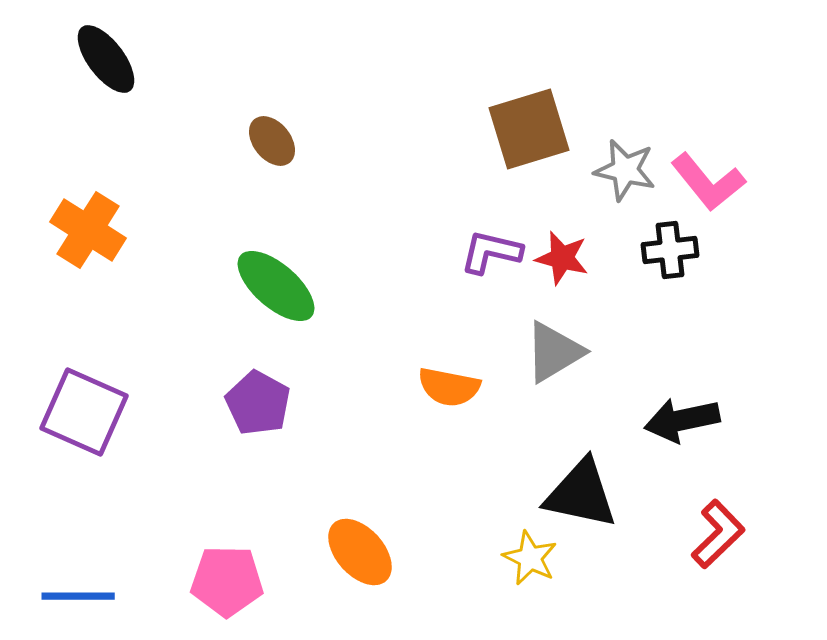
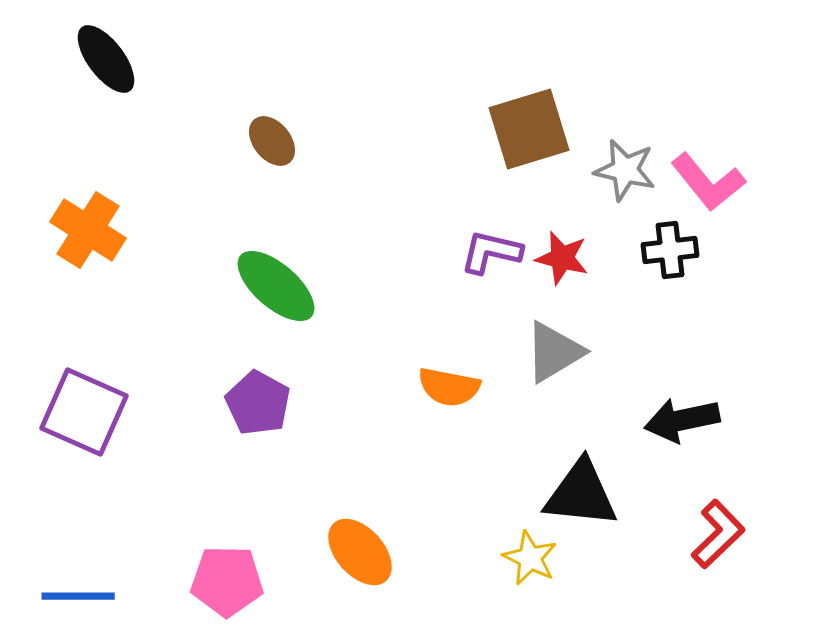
black triangle: rotated 6 degrees counterclockwise
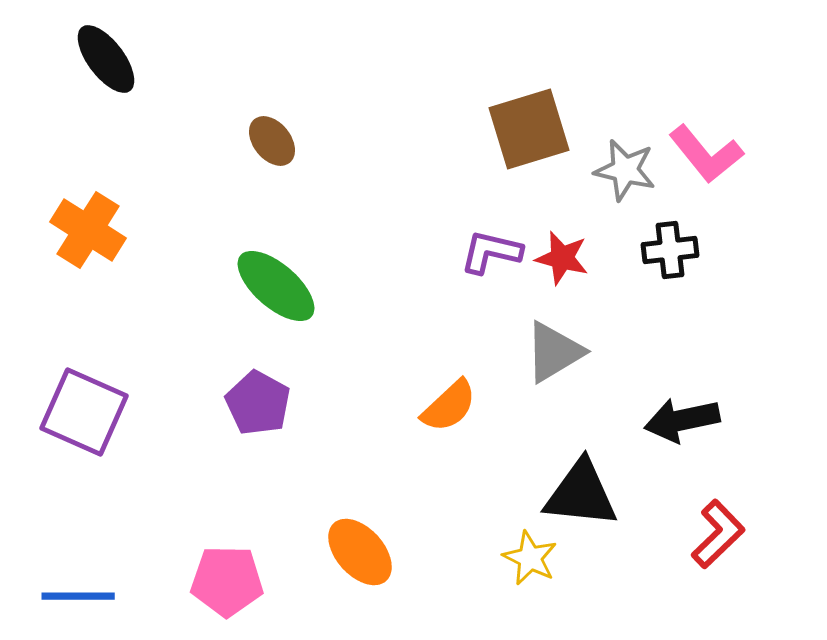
pink L-shape: moved 2 px left, 28 px up
orange semicircle: moved 19 px down; rotated 54 degrees counterclockwise
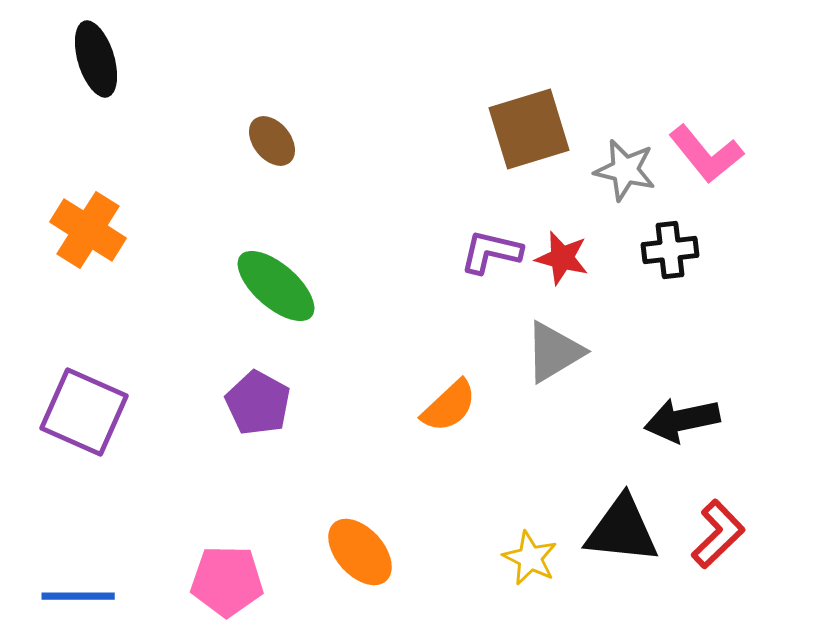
black ellipse: moved 10 px left; rotated 20 degrees clockwise
black triangle: moved 41 px right, 36 px down
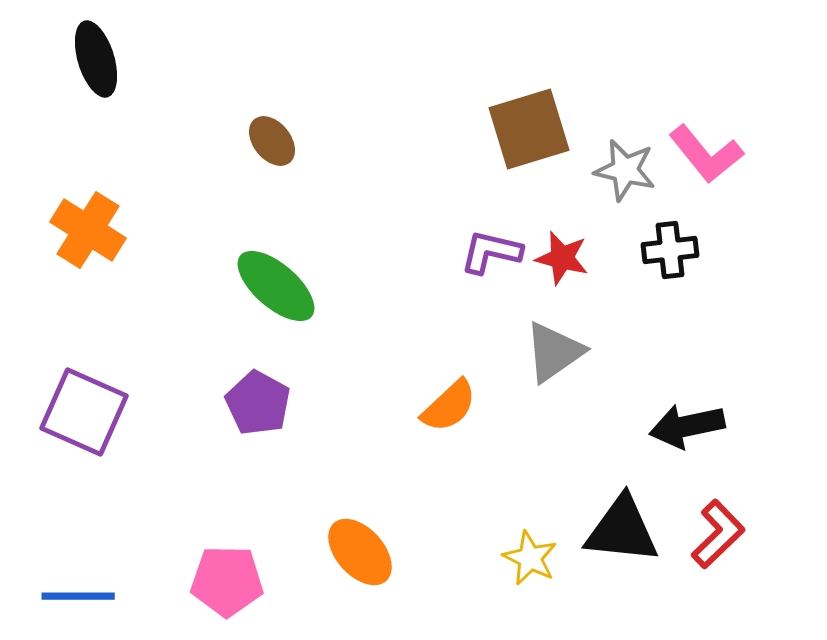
gray triangle: rotated 4 degrees counterclockwise
black arrow: moved 5 px right, 6 px down
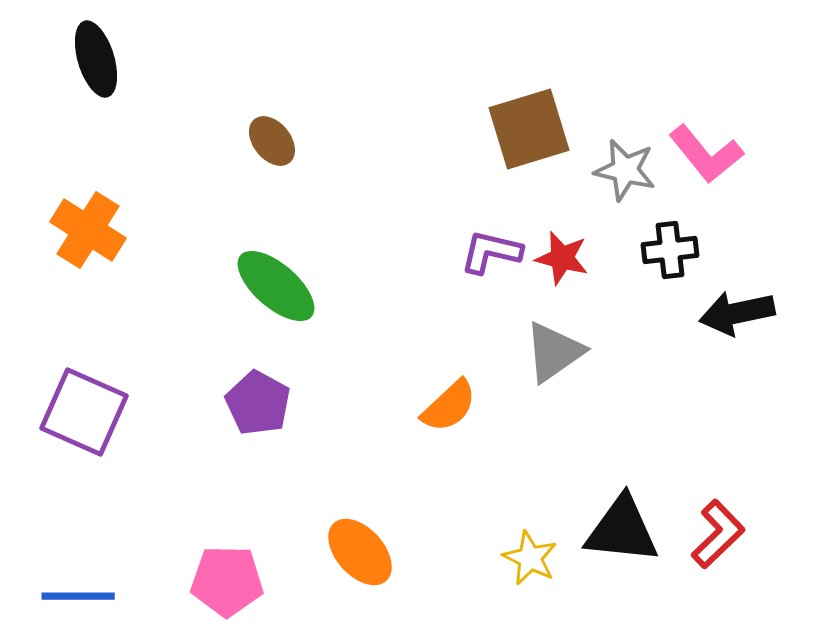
black arrow: moved 50 px right, 113 px up
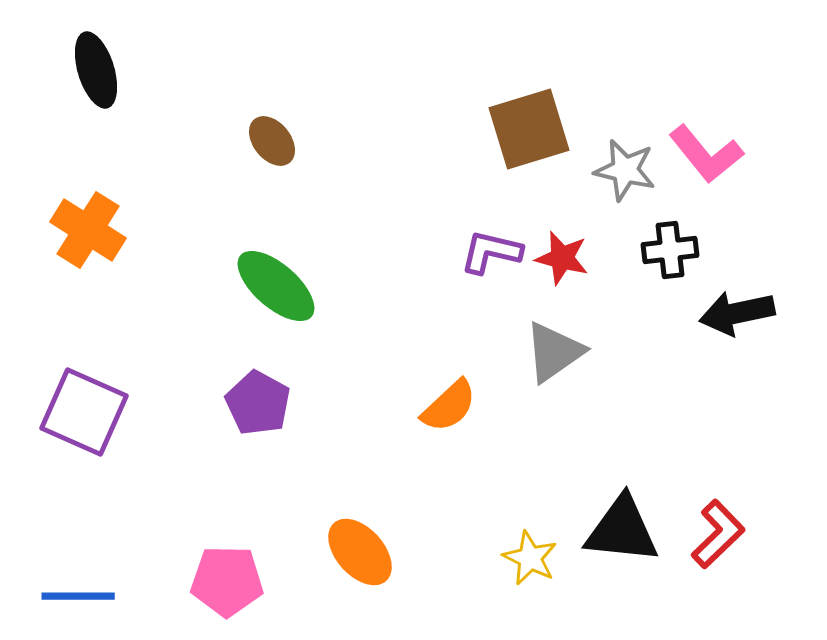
black ellipse: moved 11 px down
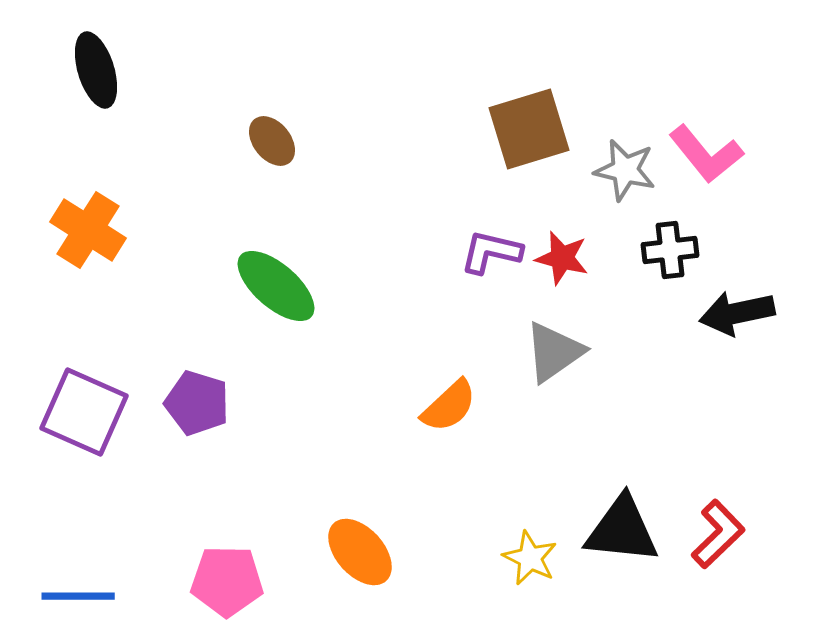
purple pentagon: moved 61 px left; rotated 12 degrees counterclockwise
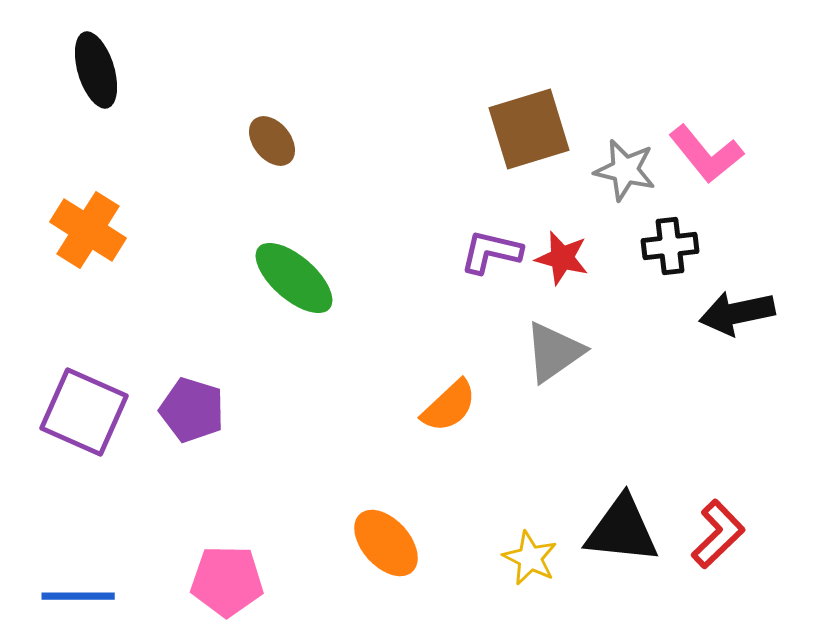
black cross: moved 4 px up
green ellipse: moved 18 px right, 8 px up
purple pentagon: moved 5 px left, 7 px down
orange ellipse: moved 26 px right, 9 px up
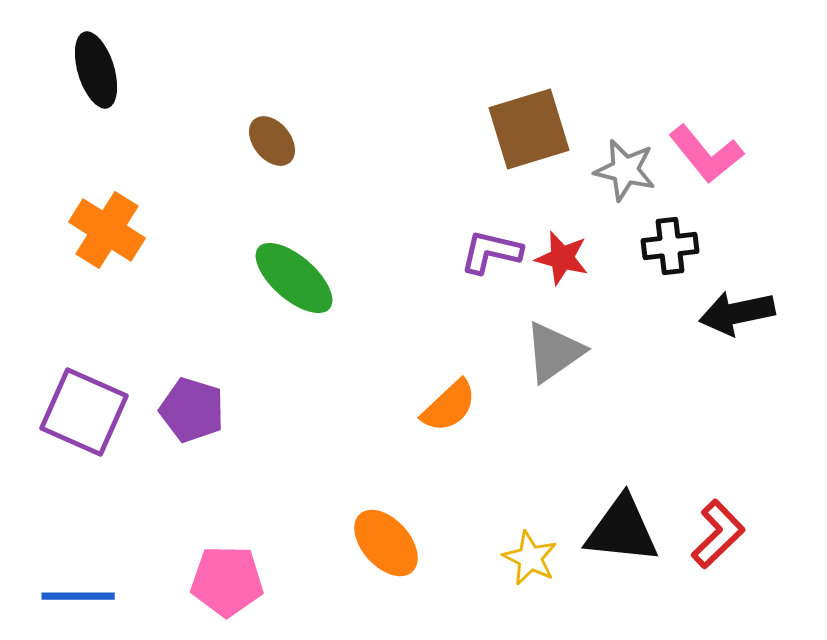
orange cross: moved 19 px right
